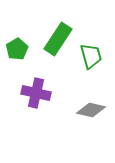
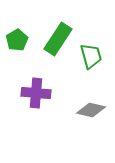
green pentagon: moved 9 px up
purple cross: rotated 8 degrees counterclockwise
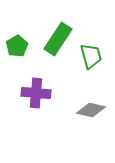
green pentagon: moved 6 px down
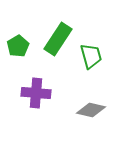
green pentagon: moved 1 px right
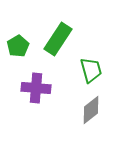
green trapezoid: moved 14 px down
purple cross: moved 5 px up
gray diamond: rotated 52 degrees counterclockwise
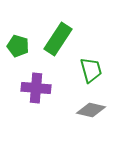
green pentagon: rotated 25 degrees counterclockwise
gray diamond: rotated 52 degrees clockwise
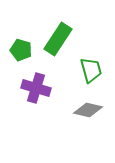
green pentagon: moved 3 px right, 4 px down
purple cross: rotated 12 degrees clockwise
gray diamond: moved 3 px left
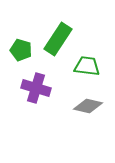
green trapezoid: moved 4 px left, 4 px up; rotated 68 degrees counterclockwise
gray diamond: moved 4 px up
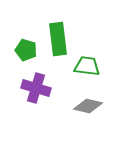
green rectangle: rotated 40 degrees counterclockwise
green pentagon: moved 5 px right
